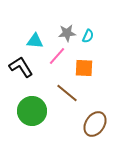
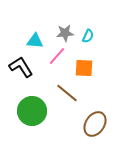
gray star: moved 2 px left
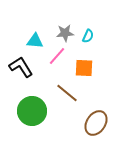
brown ellipse: moved 1 px right, 1 px up
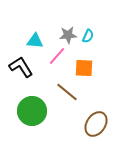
gray star: moved 3 px right, 2 px down
brown line: moved 1 px up
brown ellipse: moved 1 px down
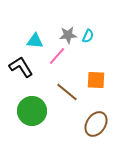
orange square: moved 12 px right, 12 px down
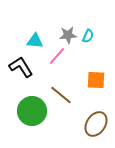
brown line: moved 6 px left, 3 px down
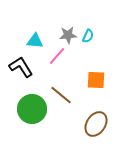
green circle: moved 2 px up
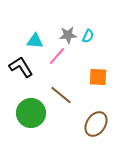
orange square: moved 2 px right, 3 px up
green circle: moved 1 px left, 4 px down
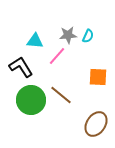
green circle: moved 13 px up
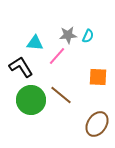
cyan triangle: moved 2 px down
brown ellipse: moved 1 px right
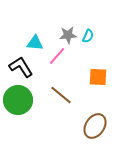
green circle: moved 13 px left
brown ellipse: moved 2 px left, 2 px down
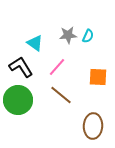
cyan triangle: rotated 30 degrees clockwise
pink line: moved 11 px down
brown ellipse: moved 2 px left; rotated 30 degrees counterclockwise
